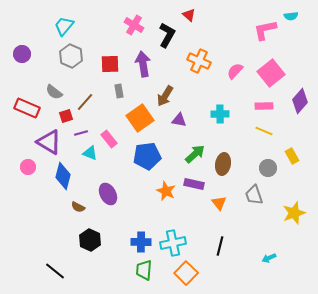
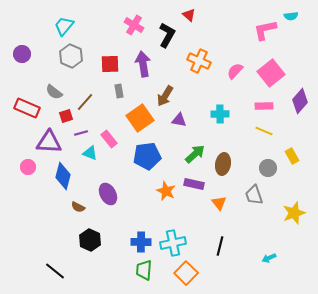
purple triangle at (49, 142): rotated 28 degrees counterclockwise
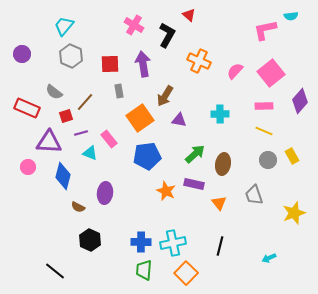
gray circle at (268, 168): moved 8 px up
purple ellipse at (108, 194): moved 3 px left, 1 px up; rotated 35 degrees clockwise
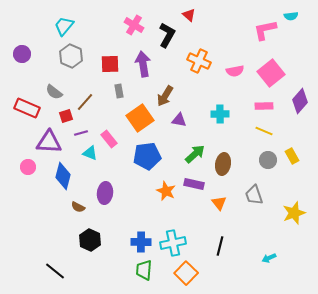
pink semicircle at (235, 71): rotated 144 degrees counterclockwise
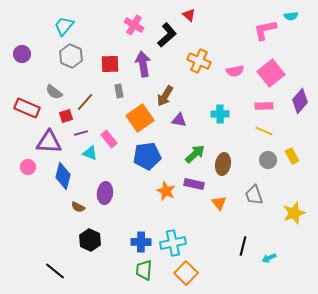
black L-shape at (167, 35): rotated 20 degrees clockwise
black line at (220, 246): moved 23 px right
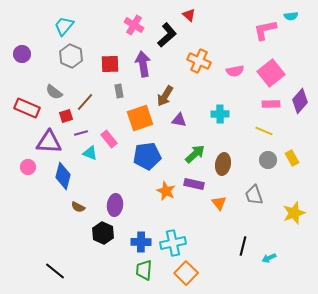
pink rectangle at (264, 106): moved 7 px right, 2 px up
orange square at (140, 118): rotated 16 degrees clockwise
yellow rectangle at (292, 156): moved 2 px down
purple ellipse at (105, 193): moved 10 px right, 12 px down
black hexagon at (90, 240): moved 13 px right, 7 px up
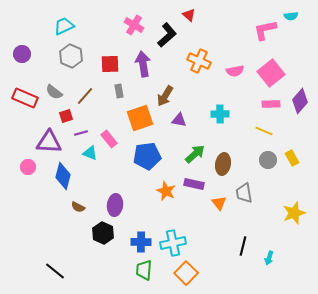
cyan trapezoid at (64, 26): rotated 25 degrees clockwise
brown line at (85, 102): moved 6 px up
red rectangle at (27, 108): moved 2 px left, 10 px up
gray trapezoid at (254, 195): moved 10 px left, 2 px up; rotated 10 degrees clockwise
cyan arrow at (269, 258): rotated 48 degrees counterclockwise
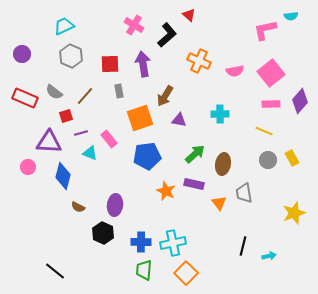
cyan arrow at (269, 258): moved 2 px up; rotated 120 degrees counterclockwise
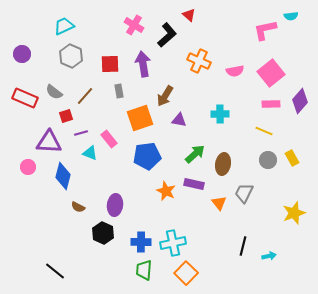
gray trapezoid at (244, 193): rotated 35 degrees clockwise
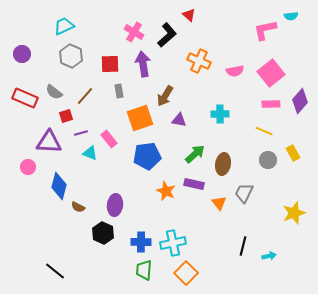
pink cross at (134, 25): moved 7 px down
yellow rectangle at (292, 158): moved 1 px right, 5 px up
blue diamond at (63, 176): moved 4 px left, 10 px down
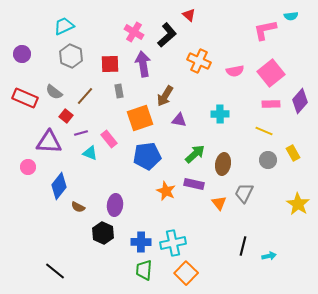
red square at (66, 116): rotated 32 degrees counterclockwise
blue diamond at (59, 186): rotated 24 degrees clockwise
yellow star at (294, 213): moved 4 px right, 9 px up; rotated 20 degrees counterclockwise
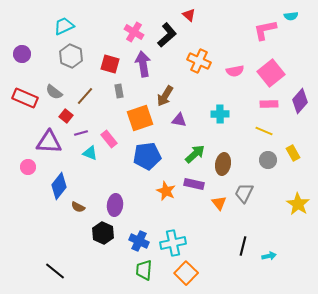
red square at (110, 64): rotated 18 degrees clockwise
pink rectangle at (271, 104): moved 2 px left
blue cross at (141, 242): moved 2 px left, 1 px up; rotated 24 degrees clockwise
